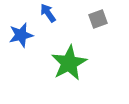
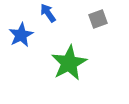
blue star: rotated 15 degrees counterclockwise
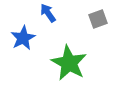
blue star: moved 2 px right, 3 px down
green star: rotated 15 degrees counterclockwise
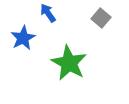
gray square: moved 3 px right, 1 px up; rotated 30 degrees counterclockwise
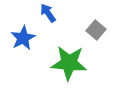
gray square: moved 5 px left, 12 px down
green star: rotated 24 degrees counterclockwise
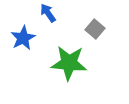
gray square: moved 1 px left, 1 px up
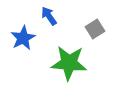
blue arrow: moved 1 px right, 3 px down
gray square: rotated 18 degrees clockwise
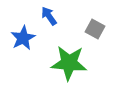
gray square: rotated 30 degrees counterclockwise
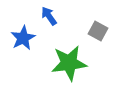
gray square: moved 3 px right, 2 px down
green star: rotated 12 degrees counterclockwise
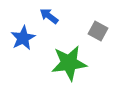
blue arrow: rotated 18 degrees counterclockwise
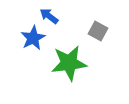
blue star: moved 10 px right
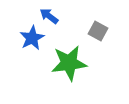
blue star: moved 1 px left
